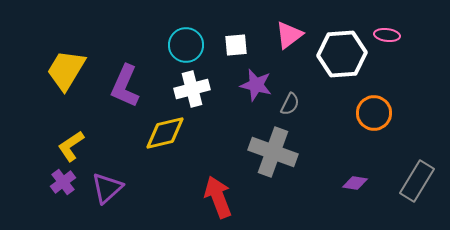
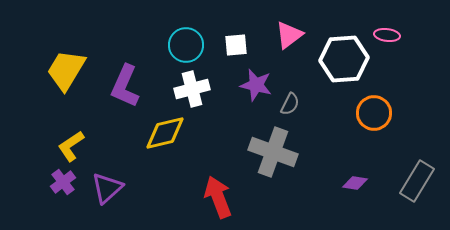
white hexagon: moved 2 px right, 5 px down
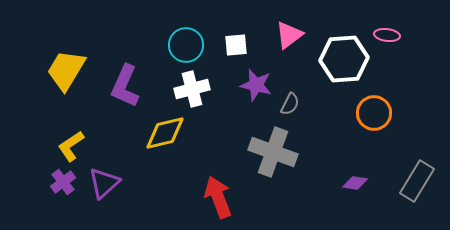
purple triangle: moved 3 px left, 5 px up
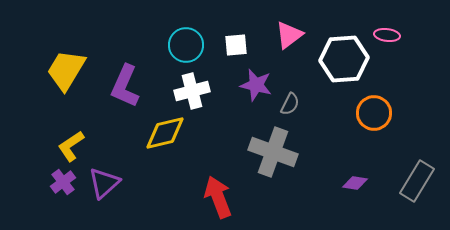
white cross: moved 2 px down
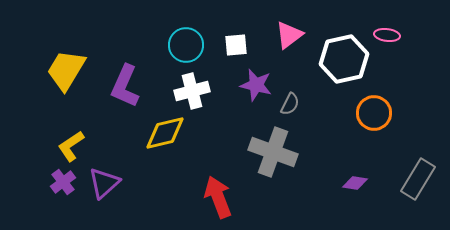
white hexagon: rotated 9 degrees counterclockwise
gray rectangle: moved 1 px right, 2 px up
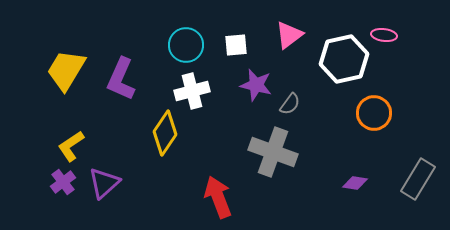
pink ellipse: moved 3 px left
purple L-shape: moved 4 px left, 7 px up
gray semicircle: rotated 10 degrees clockwise
yellow diamond: rotated 42 degrees counterclockwise
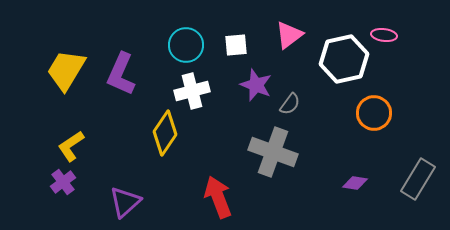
purple L-shape: moved 5 px up
purple star: rotated 8 degrees clockwise
purple triangle: moved 21 px right, 19 px down
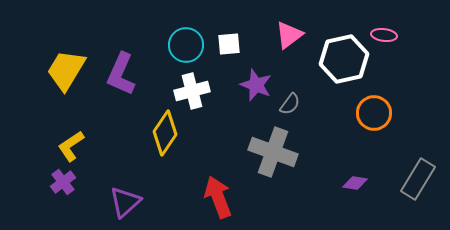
white square: moved 7 px left, 1 px up
